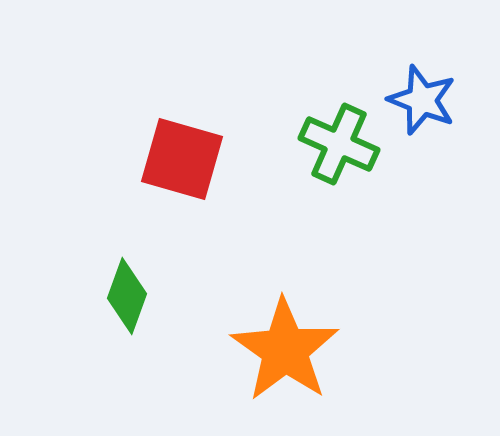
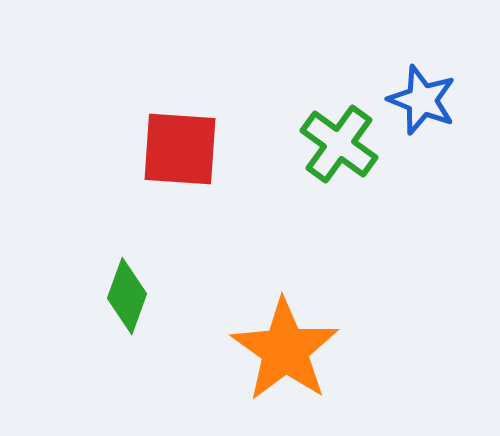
green cross: rotated 12 degrees clockwise
red square: moved 2 px left, 10 px up; rotated 12 degrees counterclockwise
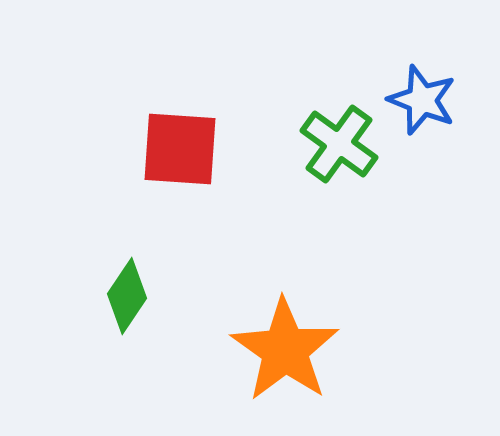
green diamond: rotated 14 degrees clockwise
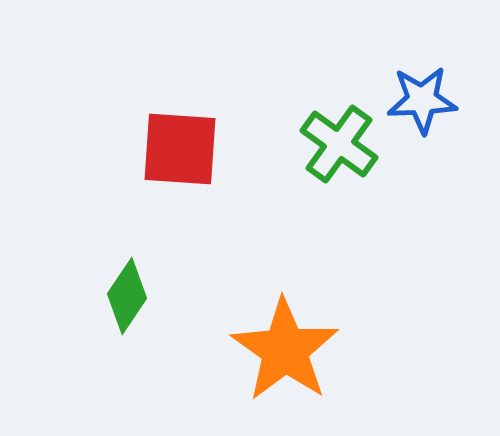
blue star: rotated 24 degrees counterclockwise
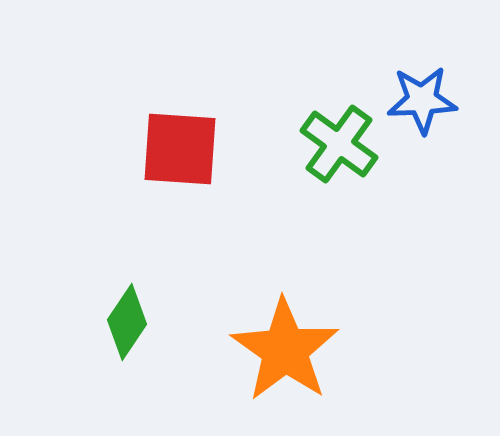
green diamond: moved 26 px down
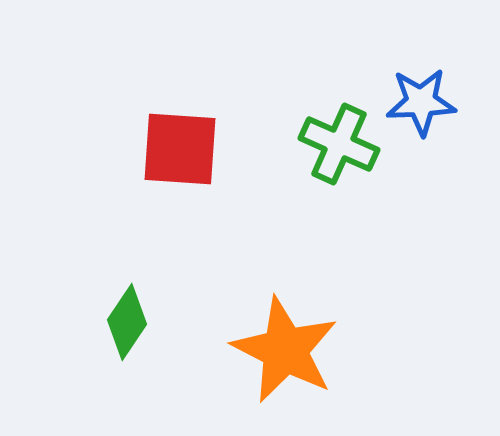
blue star: moved 1 px left, 2 px down
green cross: rotated 12 degrees counterclockwise
orange star: rotated 8 degrees counterclockwise
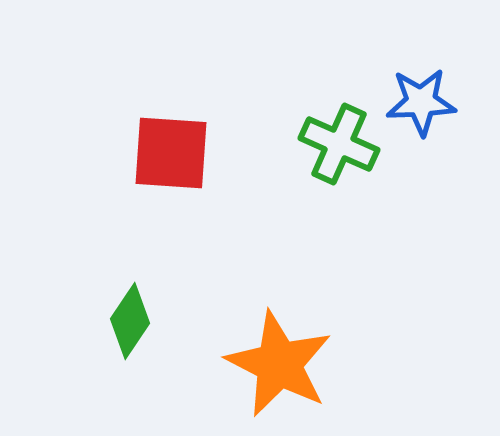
red square: moved 9 px left, 4 px down
green diamond: moved 3 px right, 1 px up
orange star: moved 6 px left, 14 px down
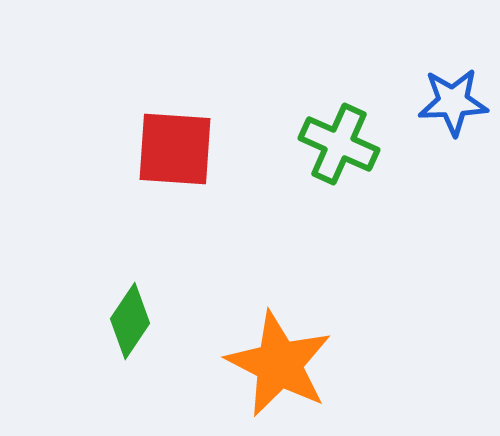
blue star: moved 32 px right
red square: moved 4 px right, 4 px up
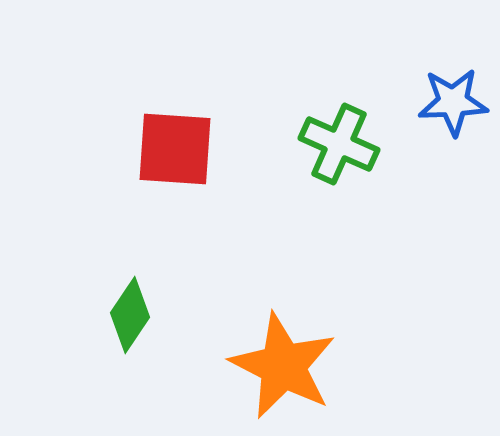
green diamond: moved 6 px up
orange star: moved 4 px right, 2 px down
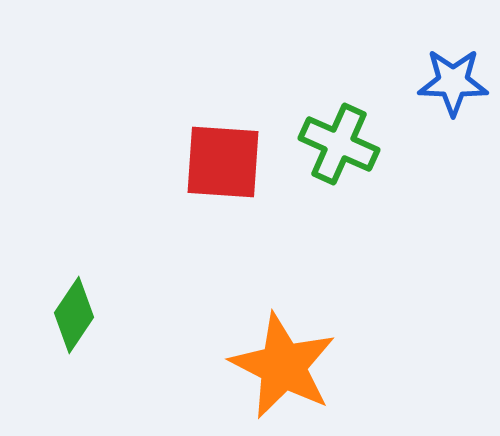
blue star: moved 20 px up; rotated 4 degrees clockwise
red square: moved 48 px right, 13 px down
green diamond: moved 56 px left
